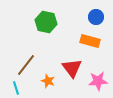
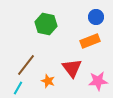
green hexagon: moved 2 px down
orange rectangle: rotated 36 degrees counterclockwise
cyan line: moved 2 px right; rotated 48 degrees clockwise
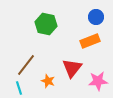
red triangle: rotated 15 degrees clockwise
cyan line: moved 1 px right; rotated 48 degrees counterclockwise
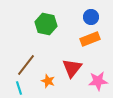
blue circle: moved 5 px left
orange rectangle: moved 2 px up
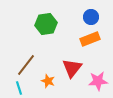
green hexagon: rotated 20 degrees counterclockwise
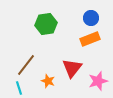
blue circle: moved 1 px down
pink star: rotated 12 degrees counterclockwise
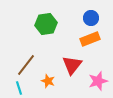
red triangle: moved 3 px up
